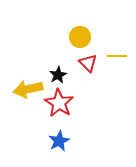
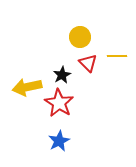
black star: moved 4 px right
yellow arrow: moved 1 px left, 2 px up
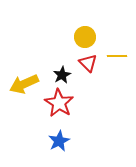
yellow circle: moved 5 px right
yellow arrow: moved 3 px left, 3 px up; rotated 12 degrees counterclockwise
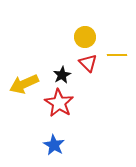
yellow line: moved 1 px up
blue star: moved 5 px left, 4 px down; rotated 15 degrees counterclockwise
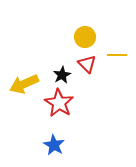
red triangle: moved 1 px left, 1 px down
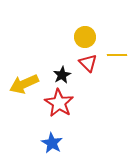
red triangle: moved 1 px right, 1 px up
blue star: moved 2 px left, 2 px up
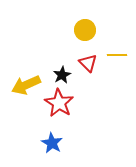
yellow circle: moved 7 px up
yellow arrow: moved 2 px right, 1 px down
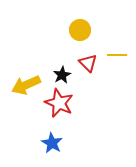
yellow circle: moved 5 px left
red star: rotated 8 degrees counterclockwise
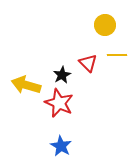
yellow circle: moved 25 px right, 5 px up
yellow arrow: rotated 40 degrees clockwise
blue star: moved 9 px right, 3 px down
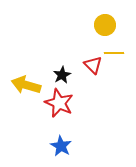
yellow line: moved 3 px left, 2 px up
red triangle: moved 5 px right, 2 px down
